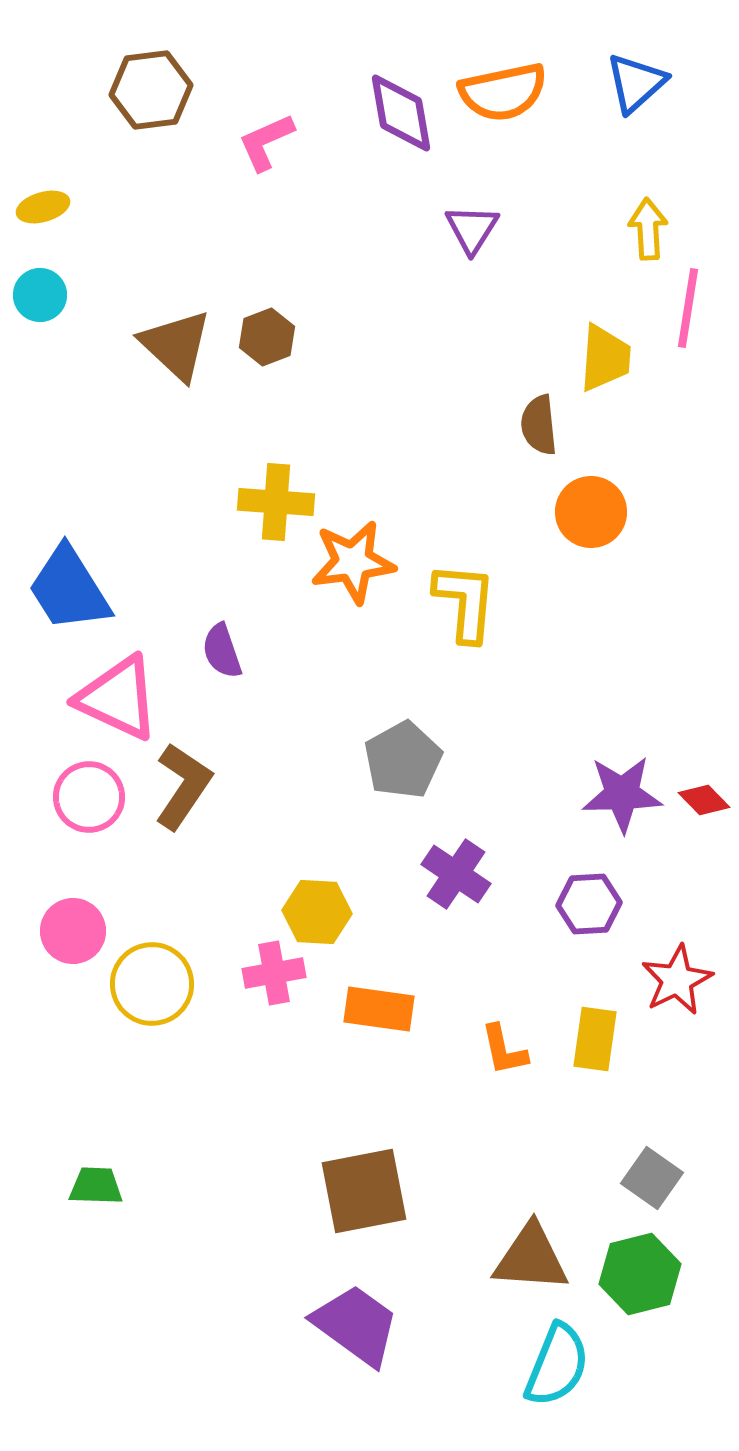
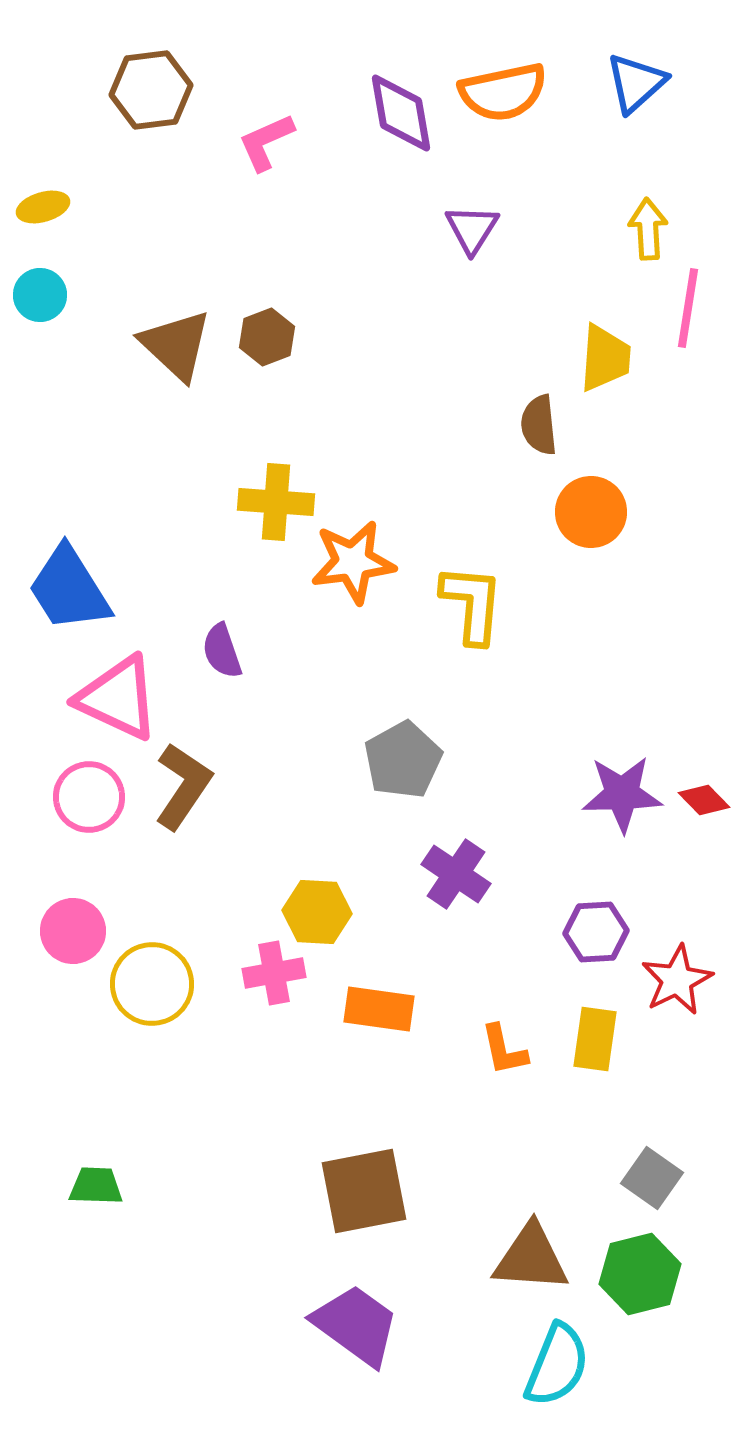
yellow L-shape at (465, 602): moved 7 px right, 2 px down
purple hexagon at (589, 904): moved 7 px right, 28 px down
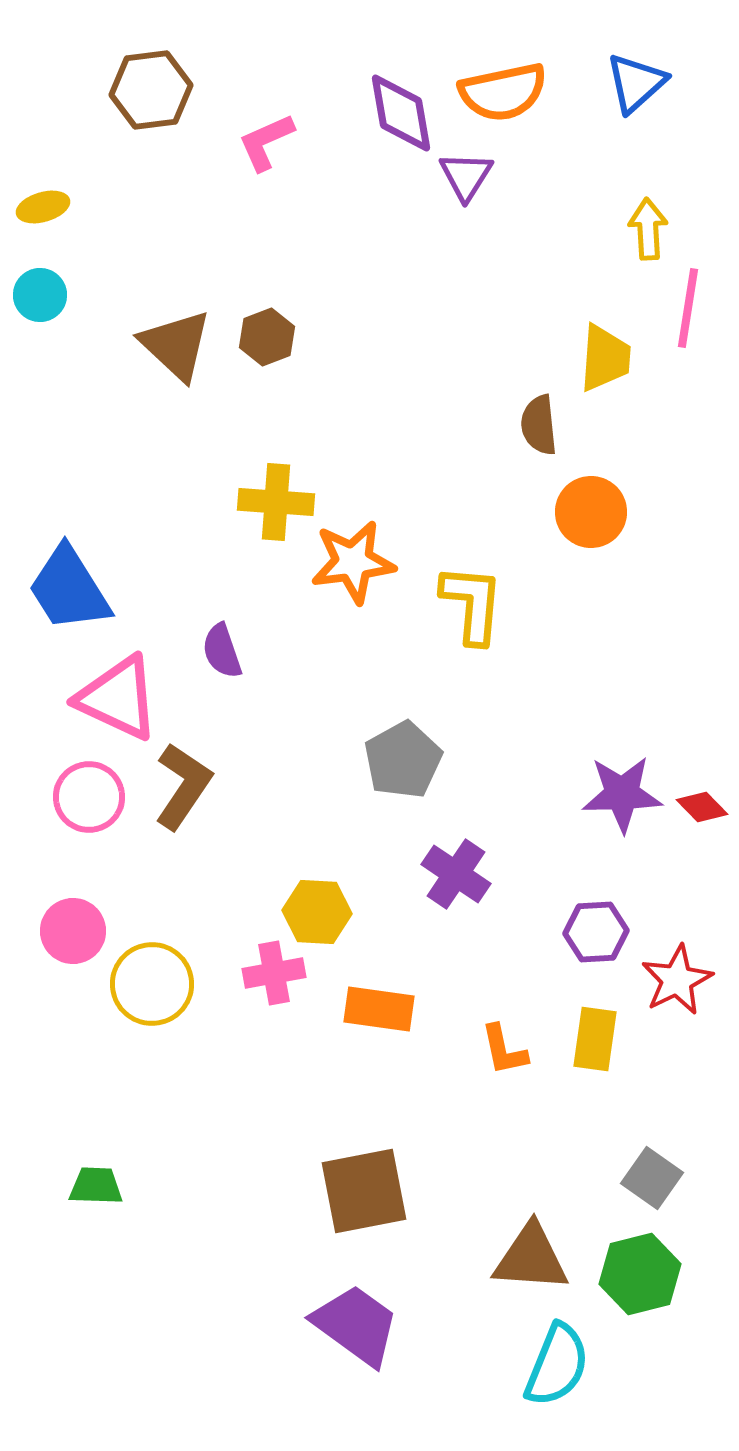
purple triangle at (472, 229): moved 6 px left, 53 px up
red diamond at (704, 800): moved 2 px left, 7 px down
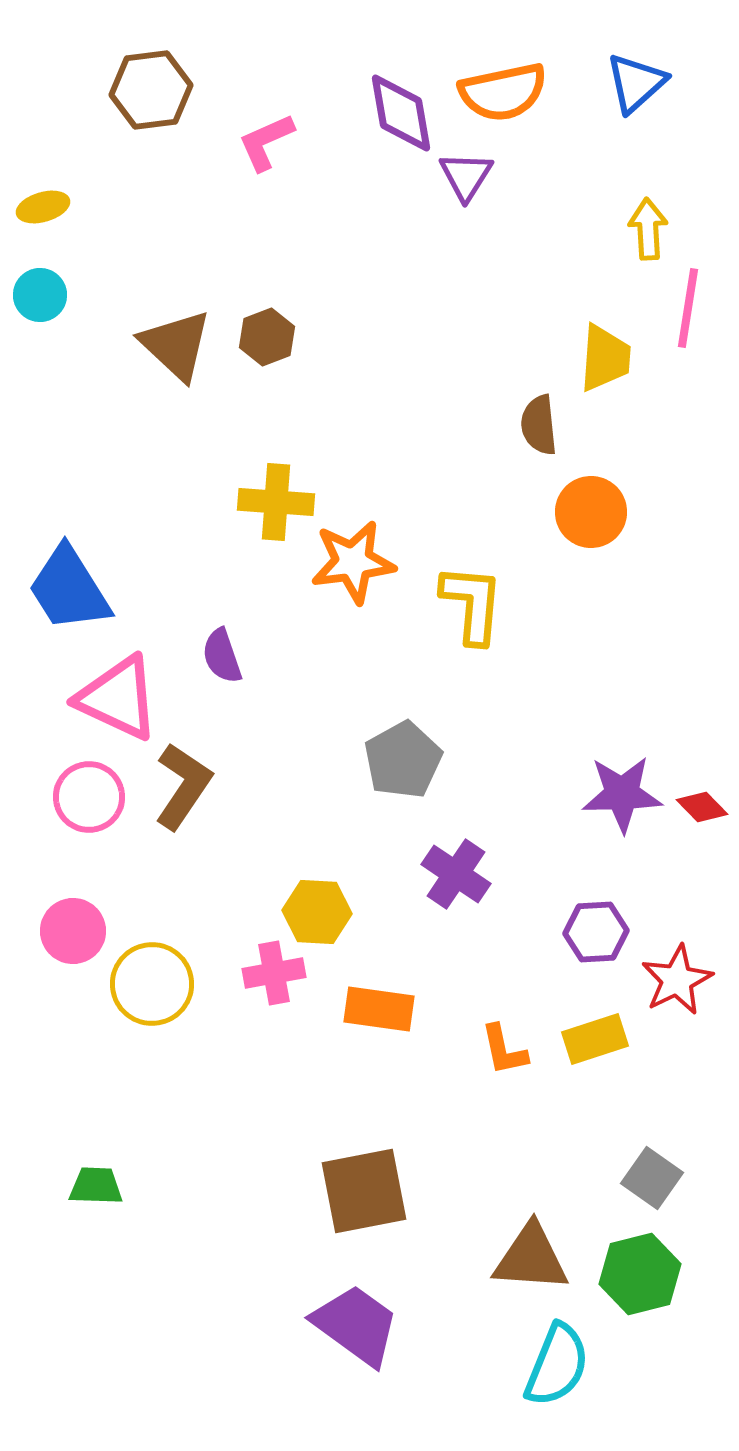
purple semicircle at (222, 651): moved 5 px down
yellow rectangle at (595, 1039): rotated 64 degrees clockwise
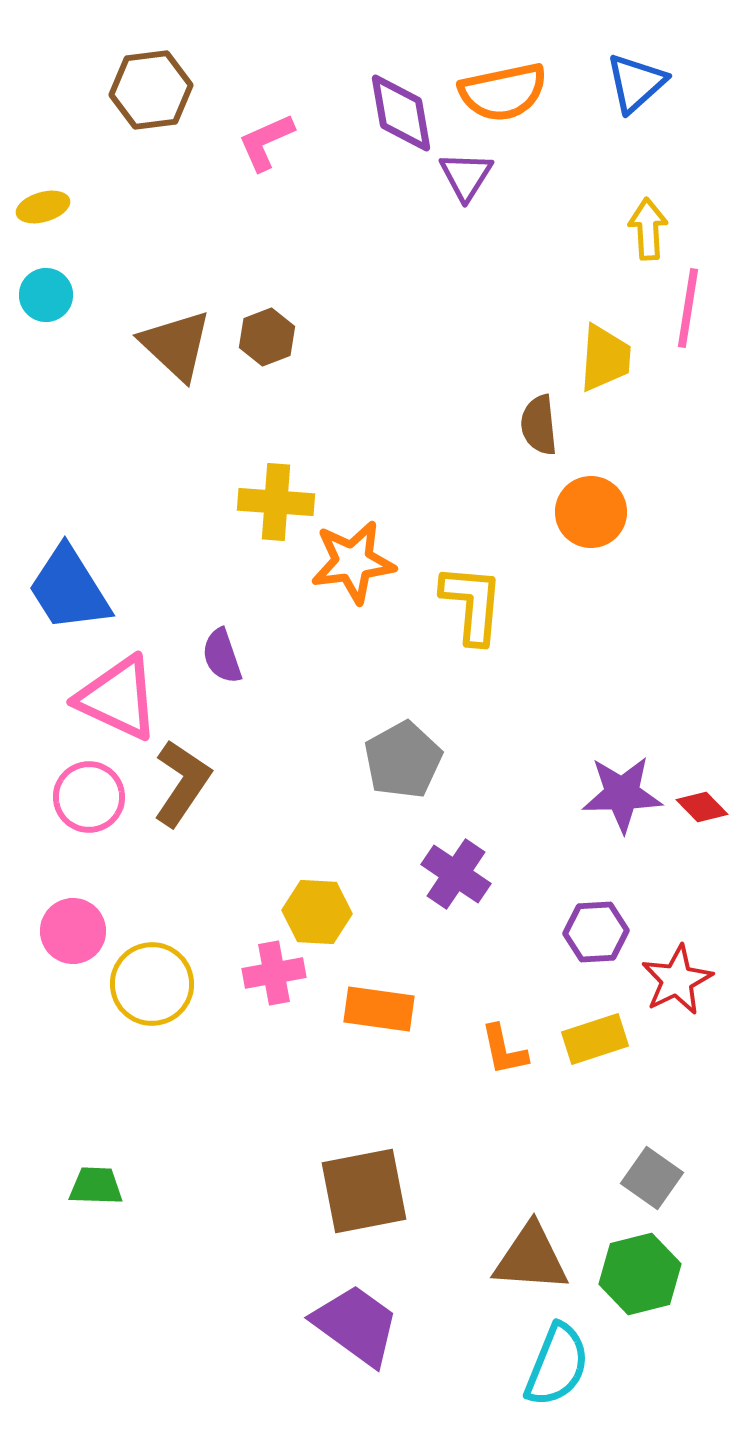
cyan circle at (40, 295): moved 6 px right
brown L-shape at (183, 786): moved 1 px left, 3 px up
